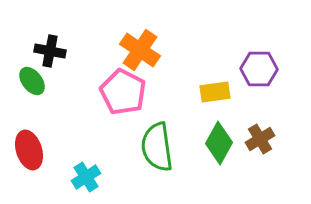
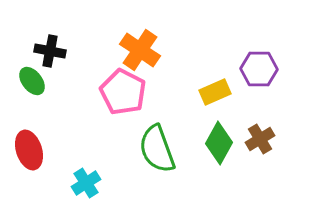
yellow rectangle: rotated 16 degrees counterclockwise
green semicircle: moved 2 px down; rotated 12 degrees counterclockwise
cyan cross: moved 6 px down
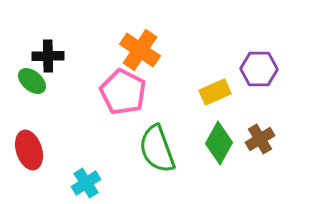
black cross: moved 2 px left, 5 px down; rotated 12 degrees counterclockwise
green ellipse: rotated 12 degrees counterclockwise
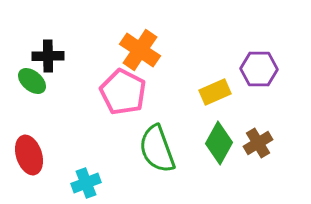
brown cross: moved 2 px left, 4 px down
red ellipse: moved 5 px down
cyan cross: rotated 12 degrees clockwise
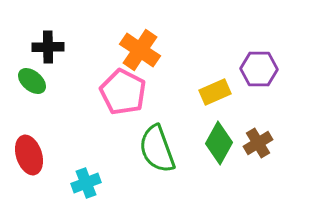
black cross: moved 9 px up
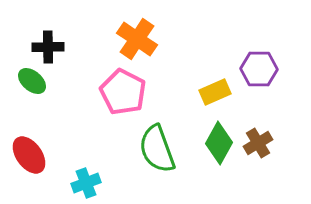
orange cross: moved 3 px left, 11 px up
red ellipse: rotated 18 degrees counterclockwise
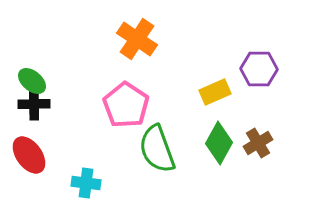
black cross: moved 14 px left, 57 px down
pink pentagon: moved 3 px right, 13 px down; rotated 6 degrees clockwise
cyan cross: rotated 28 degrees clockwise
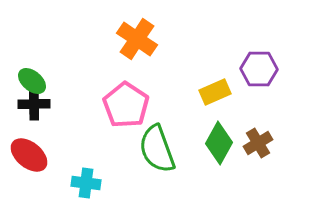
red ellipse: rotated 15 degrees counterclockwise
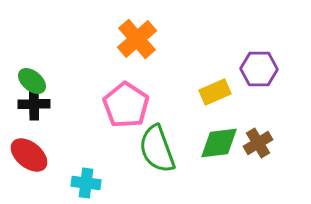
orange cross: rotated 15 degrees clockwise
green diamond: rotated 54 degrees clockwise
